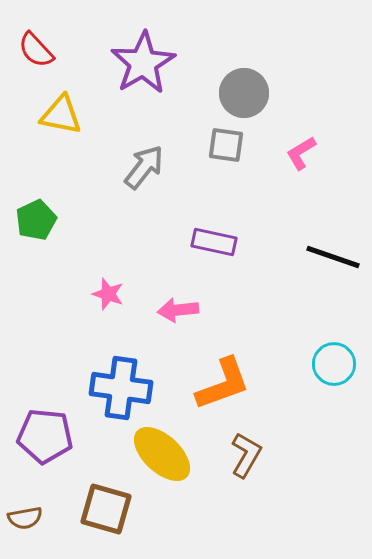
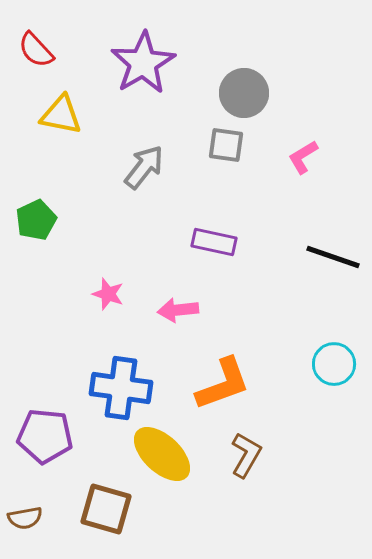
pink L-shape: moved 2 px right, 4 px down
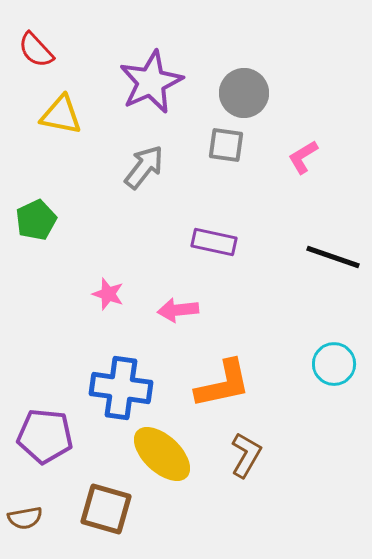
purple star: moved 8 px right, 19 px down; rotated 6 degrees clockwise
orange L-shape: rotated 8 degrees clockwise
